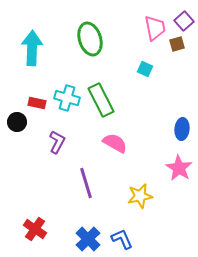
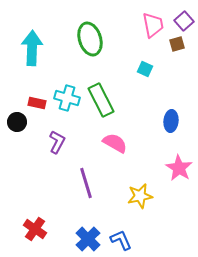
pink trapezoid: moved 2 px left, 3 px up
blue ellipse: moved 11 px left, 8 px up
blue L-shape: moved 1 px left, 1 px down
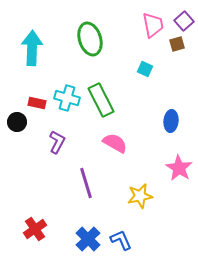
red cross: rotated 20 degrees clockwise
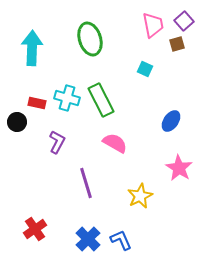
blue ellipse: rotated 30 degrees clockwise
yellow star: rotated 15 degrees counterclockwise
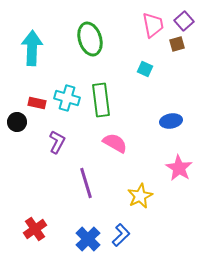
green rectangle: rotated 20 degrees clockwise
blue ellipse: rotated 45 degrees clockwise
blue L-shape: moved 5 px up; rotated 70 degrees clockwise
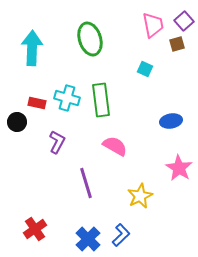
pink semicircle: moved 3 px down
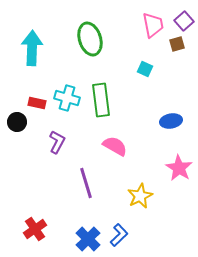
blue L-shape: moved 2 px left
